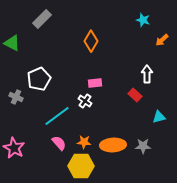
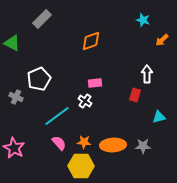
orange diamond: rotated 40 degrees clockwise
red rectangle: rotated 64 degrees clockwise
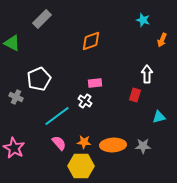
orange arrow: rotated 24 degrees counterclockwise
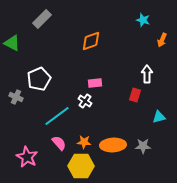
pink star: moved 13 px right, 9 px down
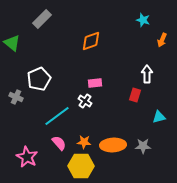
green triangle: rotated 12 degrees clockwise
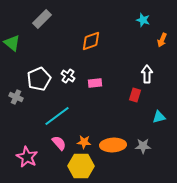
white cross: moved 17 px left, 25 px up
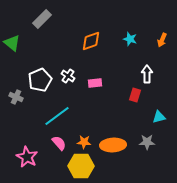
cyan star: moved 13 px left, 19 px down
white pentagon: moved 1 px right, 1 px down
gray star: moved 4 px right, 4 px up
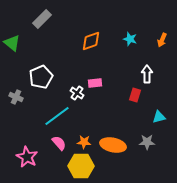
white cross: moved 9 px right, 17 px down
white pentagon: moved 1 px right, 3 px up
orange ellipse: rotated 15 degrees clockwise
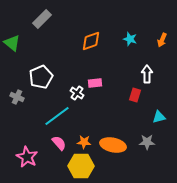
gray cross: moved 1 px right
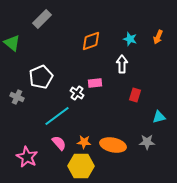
orange arrow: moved 4 px left, 3 px up
white arrow: moved 25 px left, 10 px up
